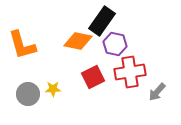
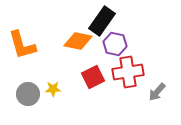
red cross: moved 2 px left
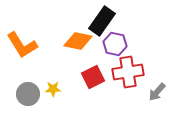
orange L-shape: rotated 16 degrees counterclockwise
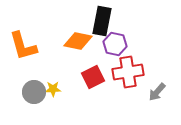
black rectangle: rotated 24 degrees counterclockwise
orange L-shape: moved 1 px right, 1 px down; rotated 16 degrees clockwise
gray circle: moved 6 px right, 2 px up
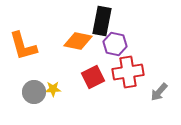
gray arrow: moved 2 px right
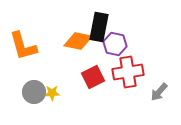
black rectangle: moved 3 px left, 6 px down
yellow star: moved 1 px left, 4 px down
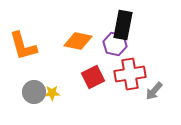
black rectangle: moved 24 px right, 2 px up
red cross: moved 2 px right, 2 px down
gray arrow: moved 5 px left, 1 px up
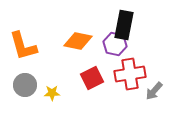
black rectangle: moved 1 px right
red square: moved 1 px left, 1 px down
gray circle: moved 9 px left, 7 px up
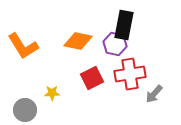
orange L-shape: rotated 16 degrees counterclockwise
gray circle: moved 25 px down
gray arrow: moved 3 px down
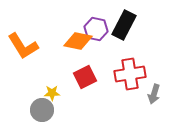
black rectangle: rotated 16 degrees clockwise
purple hexagon: moved 19 px left, 15 px up
red square: moved 7 px left, 1 px up
gray arrow: rotated 24 degrees counterclockwise
gray circle: moved 17 px right
